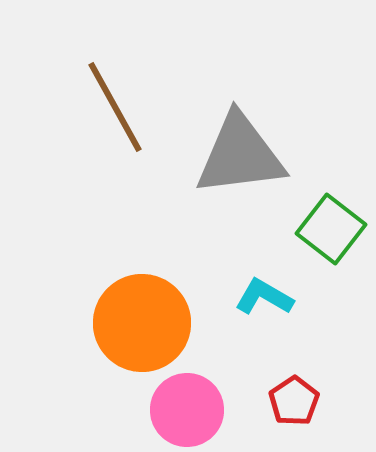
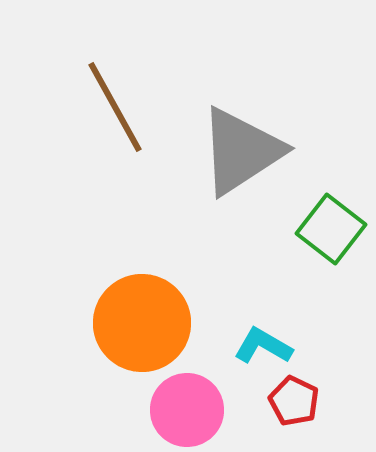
gray triangle: moved 1 px right, 4 px up; rotated 26 degrees counterclockwise
cyan L-shape: moved 1 px left, 49 px down
red pentagon: rotated 12 degrees counterclockwise
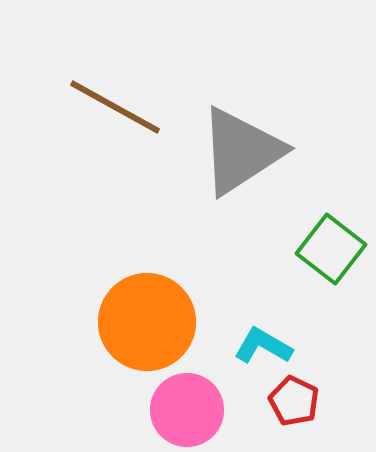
brown line: rotated 32 degrees counterclockwise
green square: moved 20 px down
orange circle: moved 5 px right, 1 px up
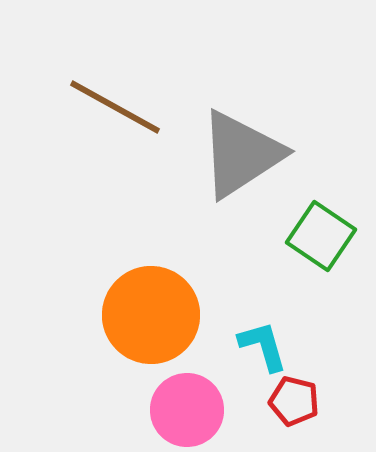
gray triangle: moved 3 px down
green square: moved 10 px left, 13 px up; rotated 4 degrees counterclockwise
orange circle: moved 4 px right, 7 px up
cyan L-shape: rotated 44 degrees clockwise
red pentagon: rotated 12 degrees counterclockwise
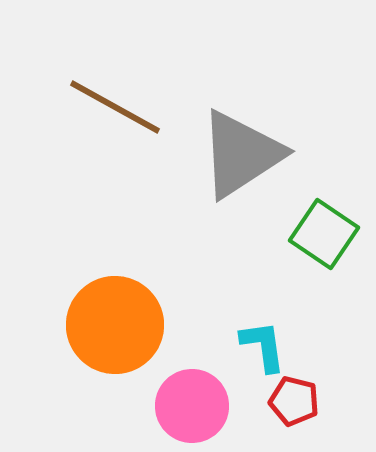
green square: moved 3 px right, 2 px up
orange circle: moved 36 px left, 10 px down
cyan L-shape: rotated 8 degrees clockwise
pink circle: moved 5 px right, 4 px up
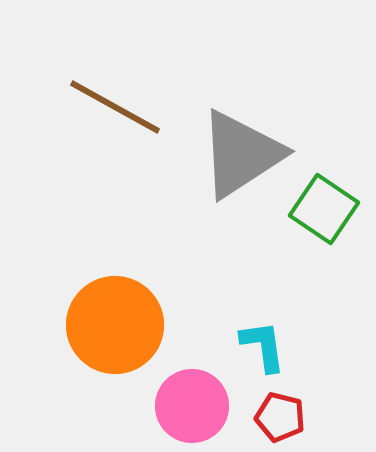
green square: moved 25 px up
red pentagon: moved 14 px left, 16 px down
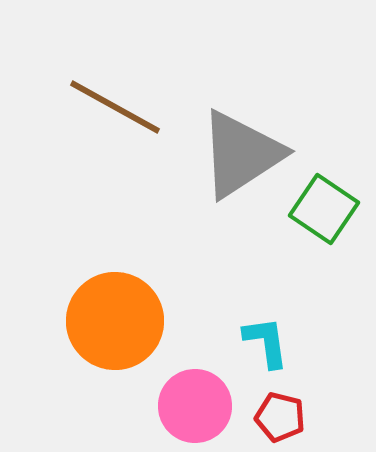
orange circle: moved 4 px up
cyan L-shape: moved 3 px right, 4 px up
pink circle: moved 3 px right
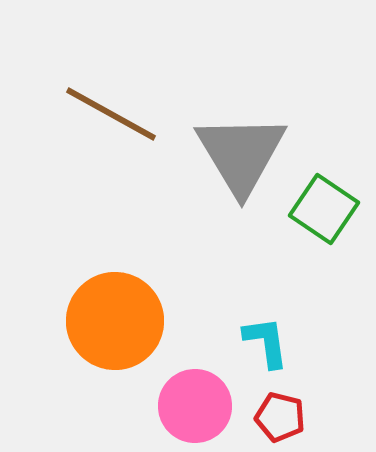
brown line: moved 4 px left, 7 px down
gray triangle: rotated 28 degrees counterclockwise
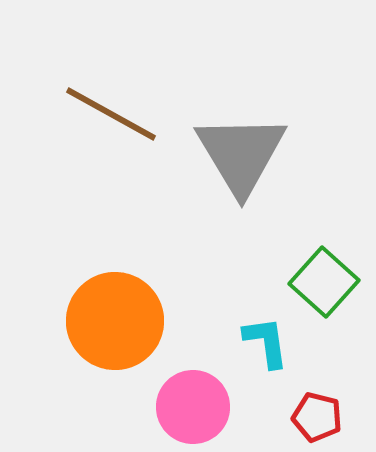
green square: moved 73 px down; rotated 8 degrees clockwise
pink circle: moved 2 px left, 1 px down
red pentagon: moved 37 px right
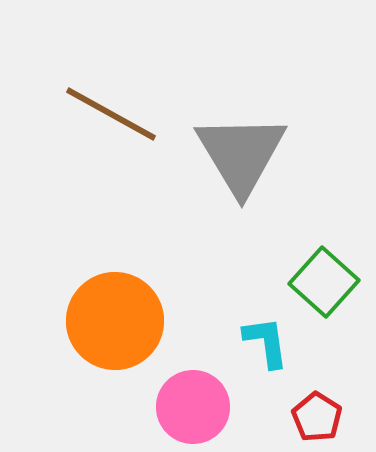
red pentagon: rotated 18 degrees clockwise
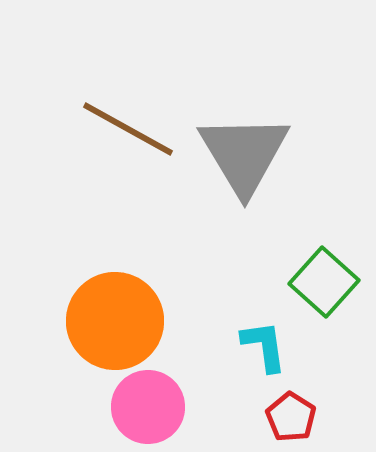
brown line: moved 17 px right, 15 px down
gray triangle: moved 3 px right
cyan L-shape: moved 2 px left, 4 px down
pink circle: moved 45 px left
red pentagon: moved 26 px left
